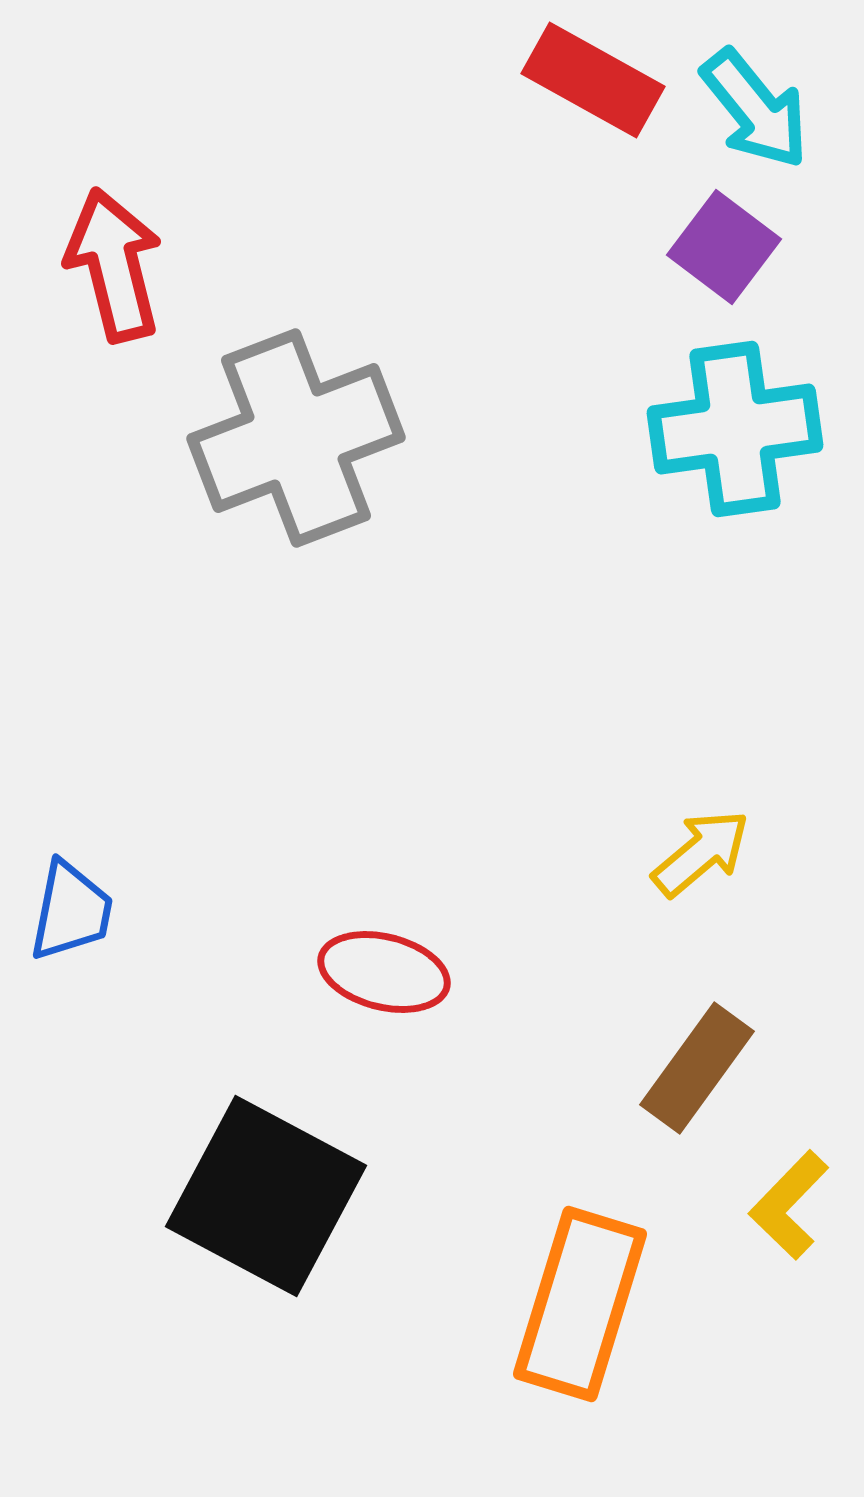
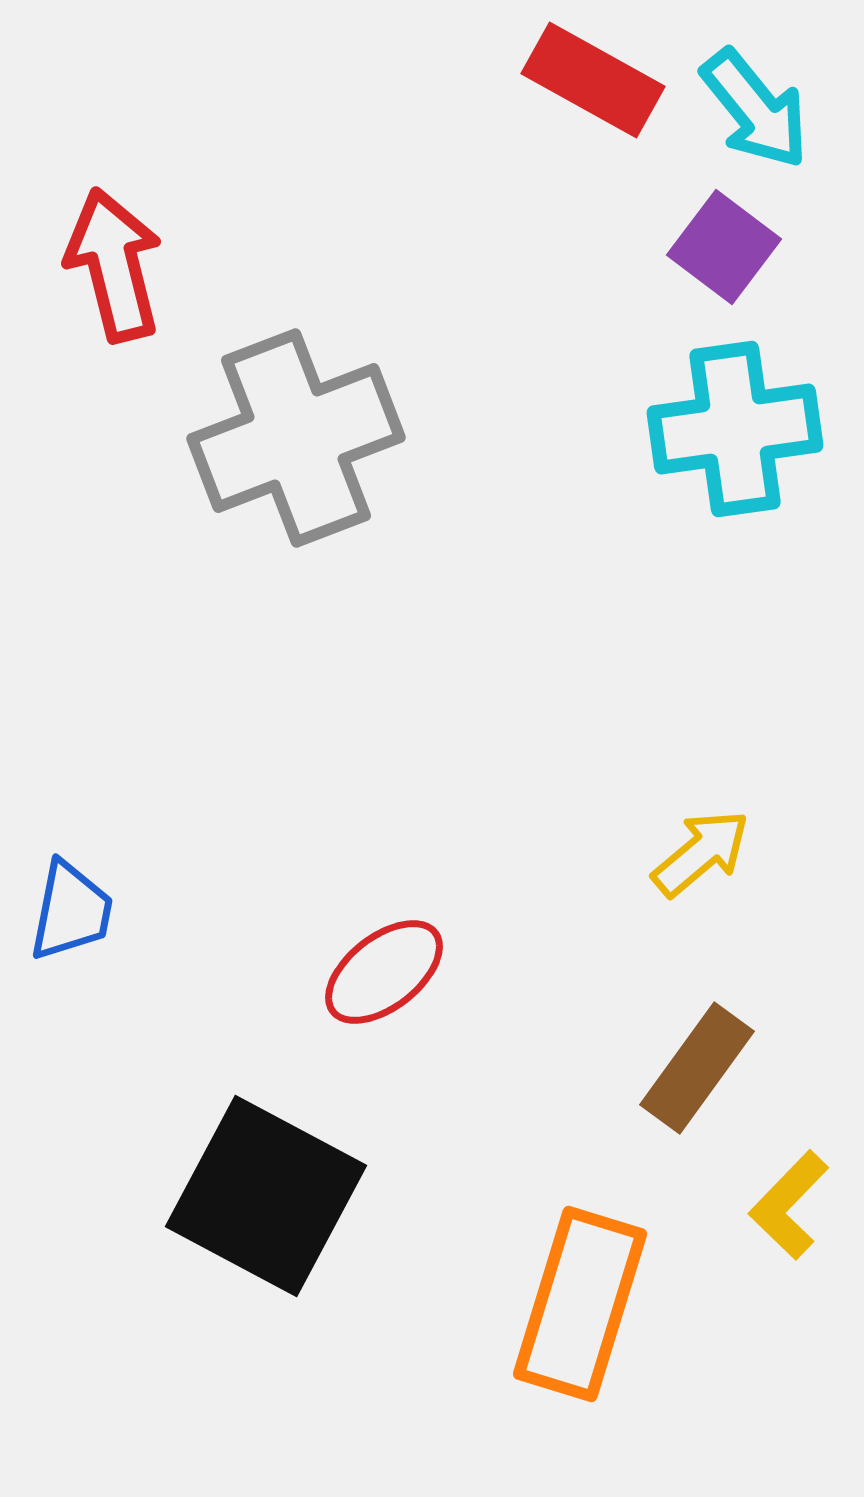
red ellipse: rotated 52 degrees counterclockwise
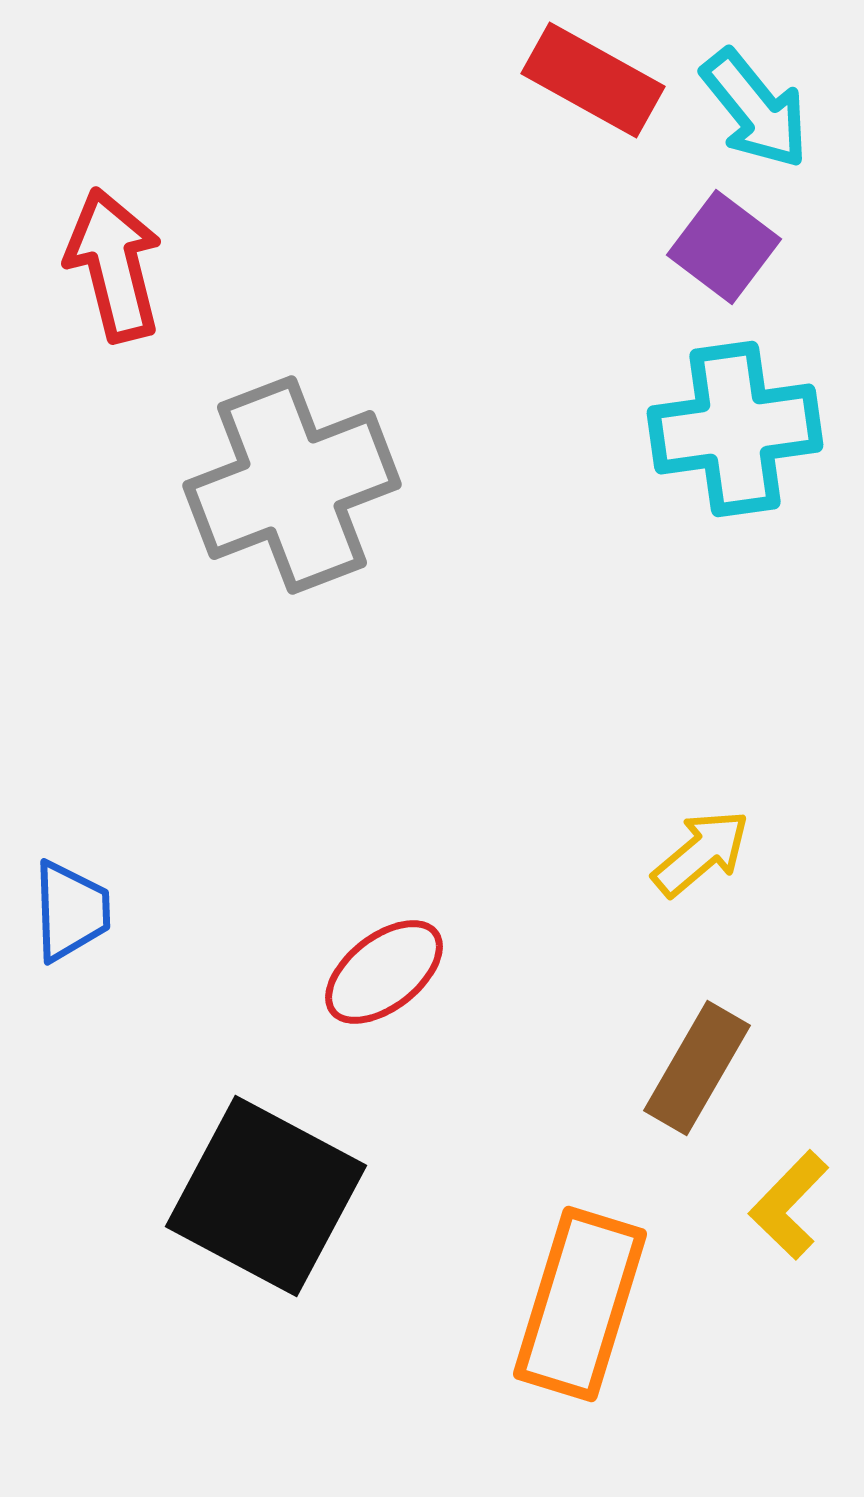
gray cross: moved 4 px left, 47 px down
blue trapezoid: rotated 13 degrees counterclockwise
brown rectangle: rotated 6 degrees counterclockwise
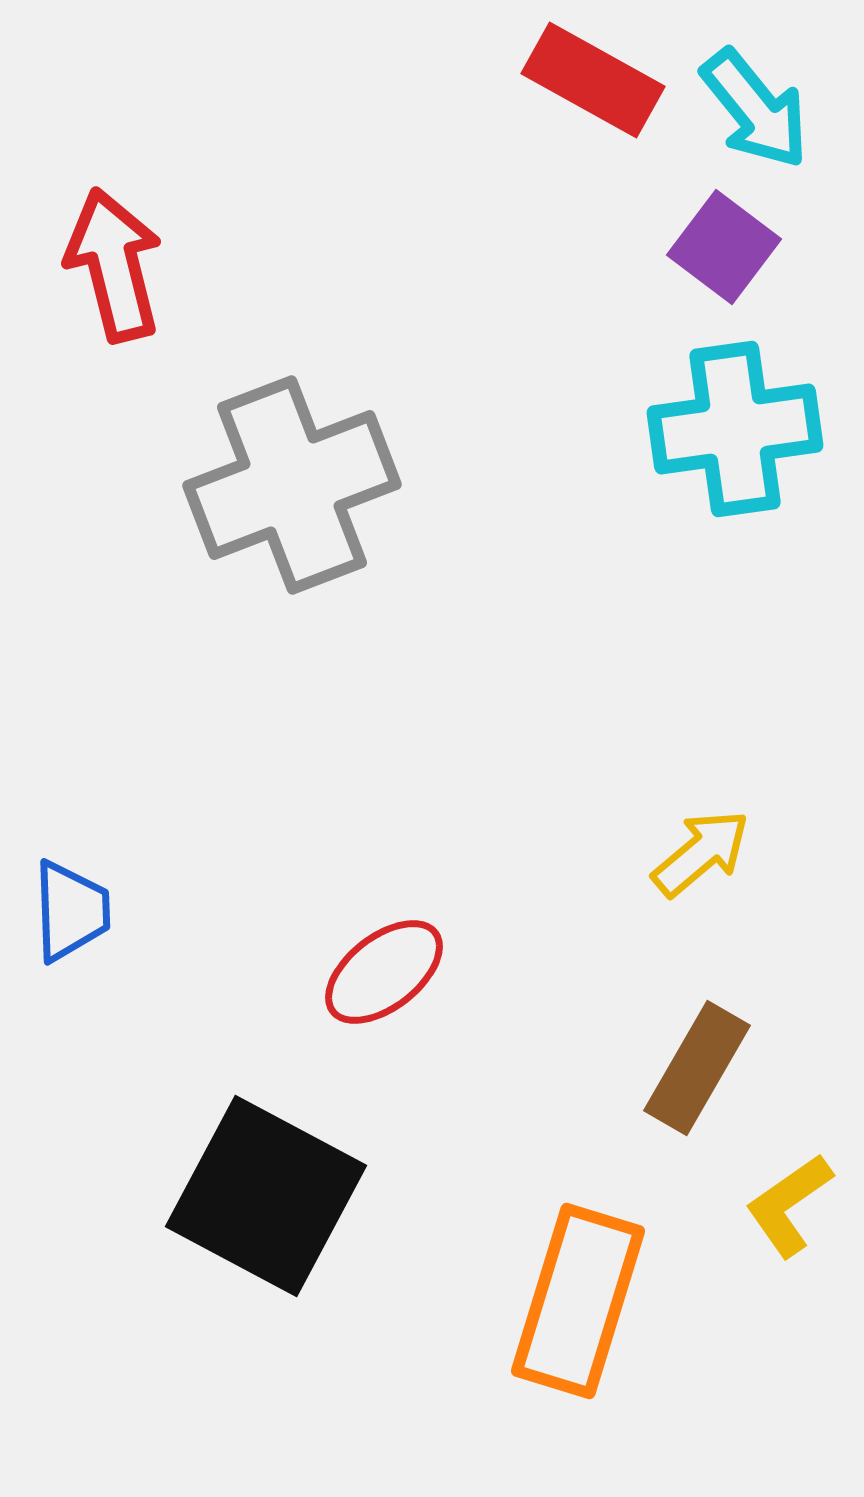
yellow L-shape: rotated 11 degrees clockwise
orange rectangle: moved 2 px left, 3 px up
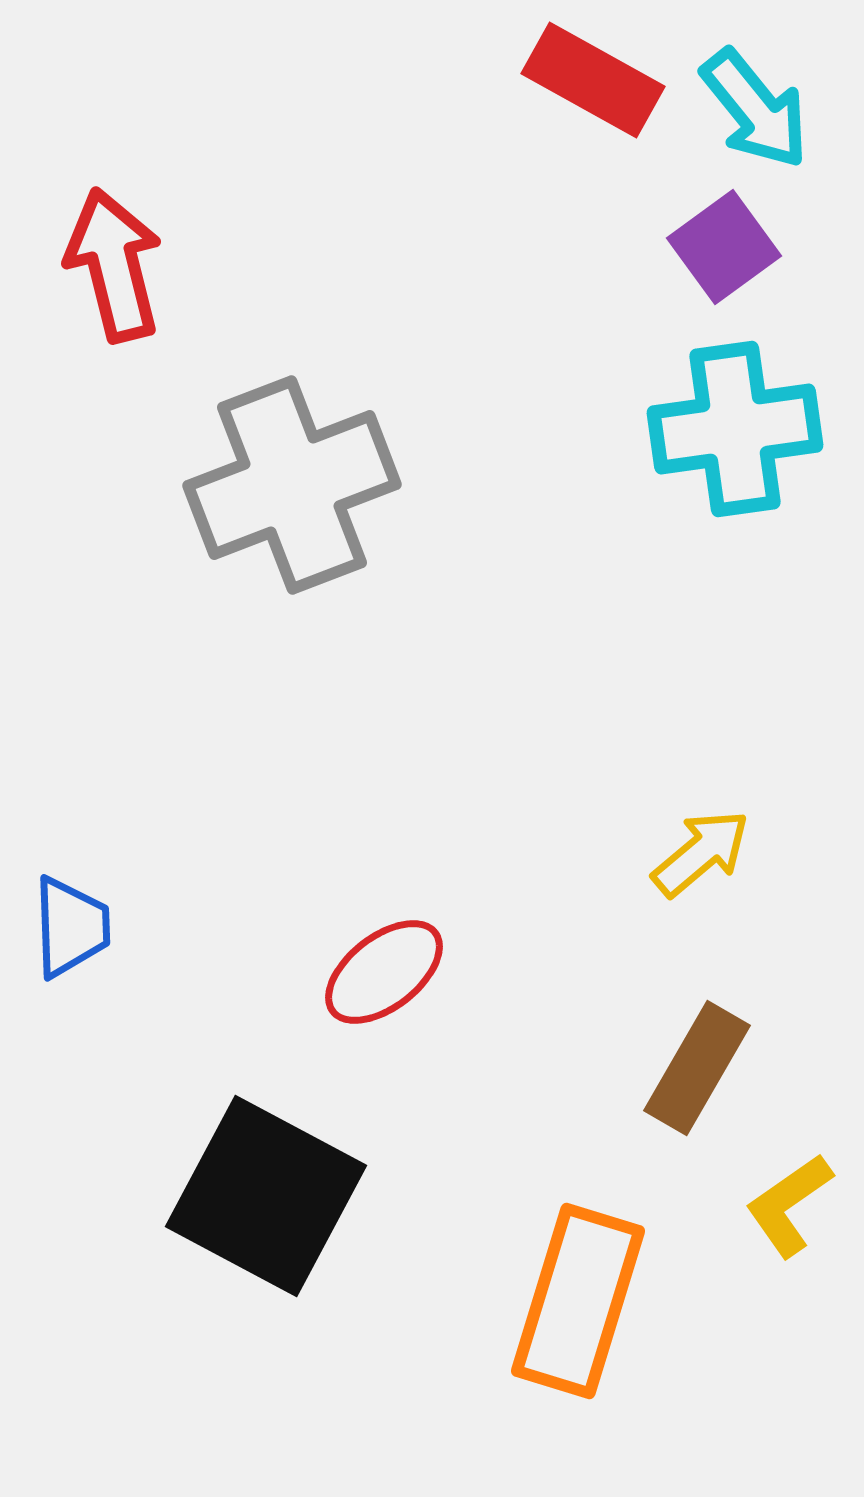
purple square: rotated 17 degrees clockwise
blue trapezoid: moved 16 px down
